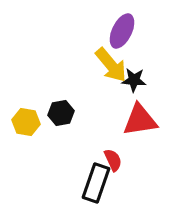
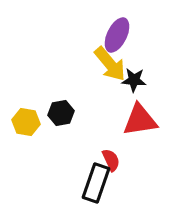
purple ellipse: moved 5 px left, 4 px down
yellow arrow: moved 1 px left, 1 px up
red semicircle: moved 2 px left
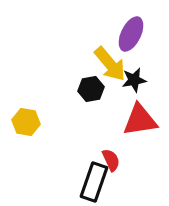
purple ellipse: moved 14 px right, 1 px up
black star: rotated 15 degrees counterclockwise
black hexagon: moved 30 px right, 24 px up
black rectangle: moved 2 px left, 1 px up
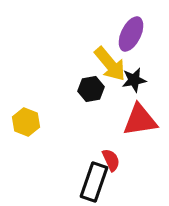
yellow hexagon: rotated 12 degrees clockwise
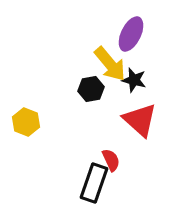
black star: rotated 25 degrees clockwise
red triangle: rotated 51 degrees clockwise
black rectangle: moved 1 px down
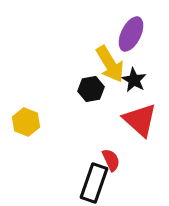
yellow arrow: rotated 9 degrees clockwise
black star: rotated 15 degrees clockwise
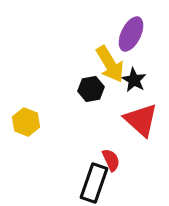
red triangle: moved 1 px right
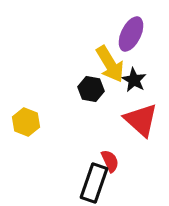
black hexagon: rotated 20 degrees clockwise
red semicircle: moved 1 px left, 1 px down
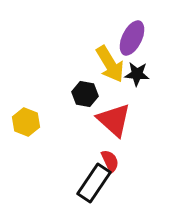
purple ellipse: moved 1 px right, 4 px down
black star: moved 3 px right, 6 px up; rotated 25 degrees counterclockwise
black hexagon: moved 6 px left, 5 px down
red triangle: moved 27 px left
black rectangle: rotated 15 degrees clockwise
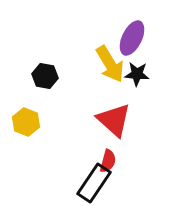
black hexagon: moved 40 px left, 18 px up
red semicircle: moved 2 px left; rotated 40 degrees clockwise
